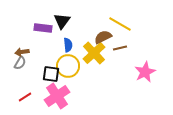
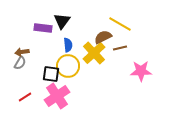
pink star: moved 4 px left, 1 px up; rotated 25 degrees clockwise
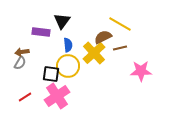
purple rectangle: moved 2 px left, 4 px down
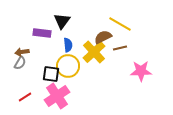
purple rectangle: moved 1 px right, 1 px down
yellow cross: moved 1 px up
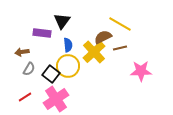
gray semicircle: moved 9 px right, 6 px down
black square: rotated 30 degrees clockwise
pink cross: moved 1 px left, 3 px down
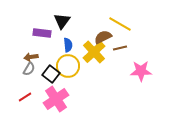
brown arrow: moved 9 px right, 5 px down
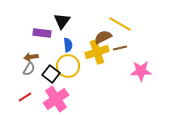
yellow cross: moved 3 px right; rotated 25 degrees clockwise
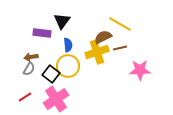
pink star: moved 1 px left, 1 px up
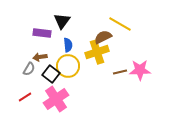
brown line: moved 24 px down
brown arrow: moved 9 px right
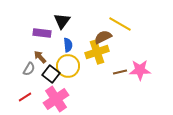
brown arrow: rotated 56 degrees clockwise
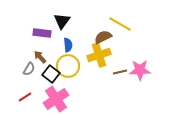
yellow cross: moved 2 px right, 3 px down
